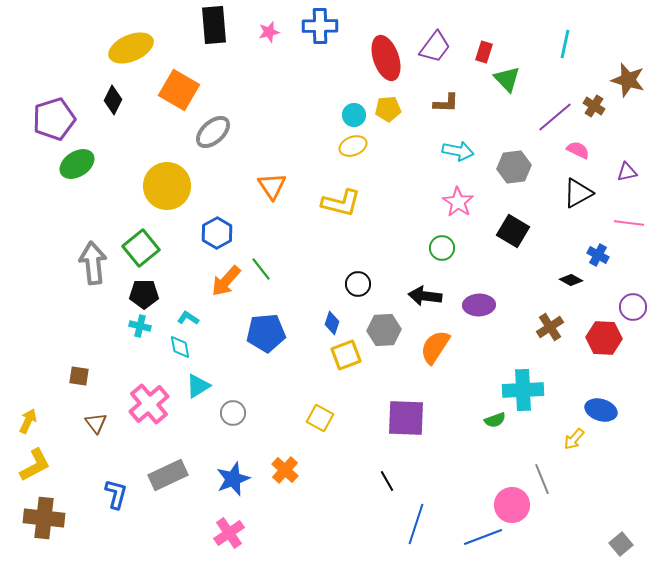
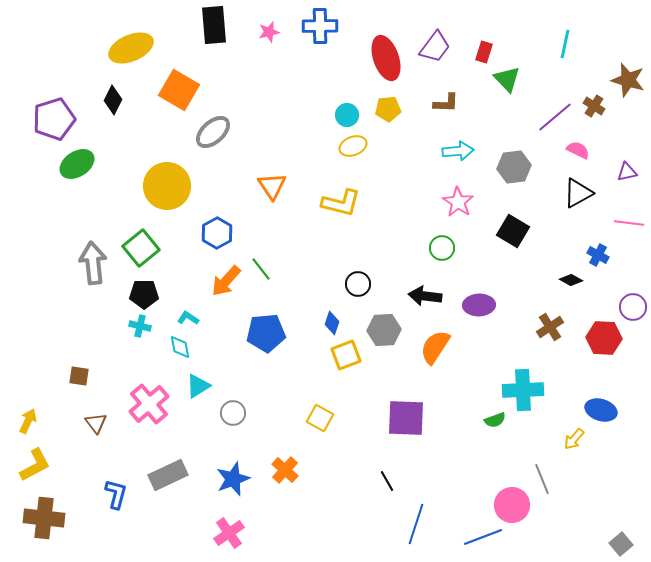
cyan circle at (354, 115): moved 7 px left
cyan arrow at (458, 151): rotated 16 degrees counterclockwise
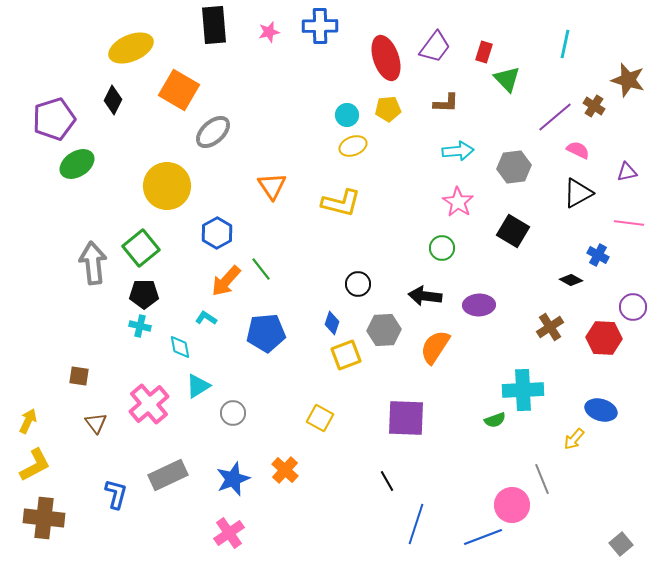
cyan L-shape at (188, 318): moved 18 px right
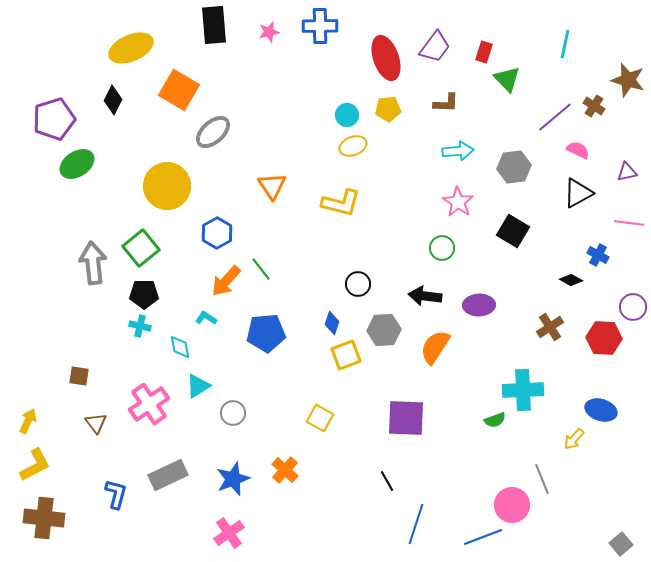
pink cross at (149, 404): rotated 6 degrees clockwise
